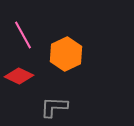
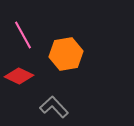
orange hexagon: rotated 16 degrees clockwise
gray L-shape: rotated 44 degrees clockwise
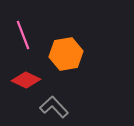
pink line: rotated 8 degrees clockwise
red diamond: moved 7 px right, 4 px down
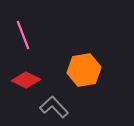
orange hexagon: moved 18 px right, 16 px down
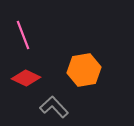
red diamond: moved 2 px up
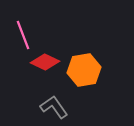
red diamond: moved 19 px right, 16 px up
gray L-shape: rotated 8 degrees clockwise
